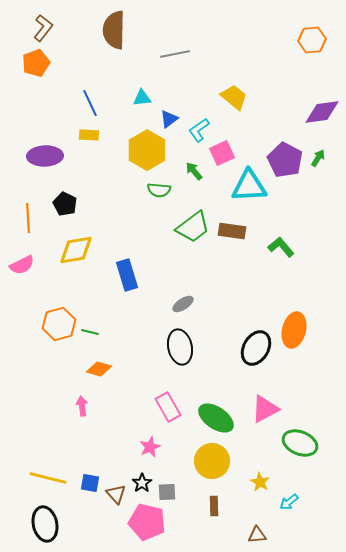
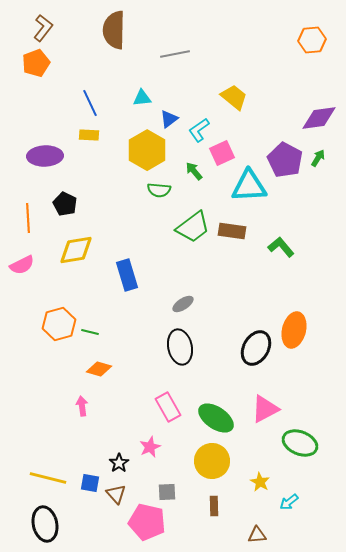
purple diamond at (322, 112): moved 3 px left, 6 px down
black star at (142, 483): moved 23 px left, 20 px up
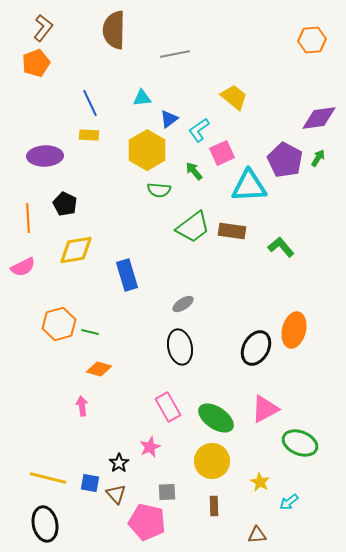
pink semicircle at (22, 265): moved 1 px right, 2 px down
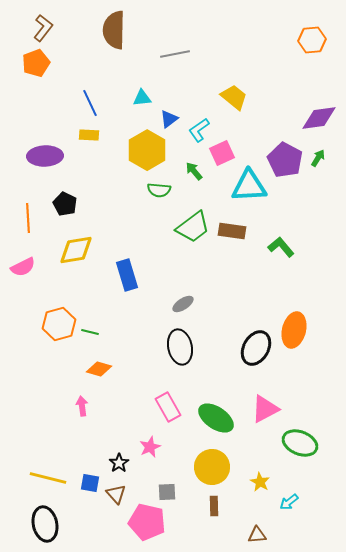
yellow circle at (212, 461): moved 6 px down
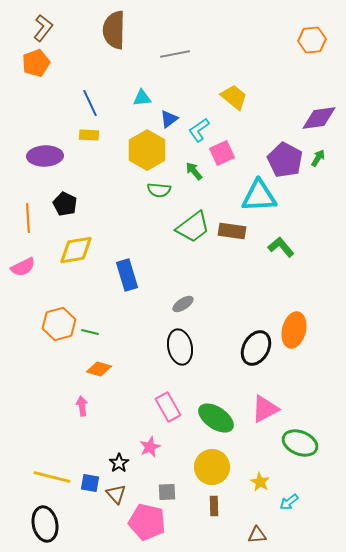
cyan triangle at (249, 186): moved 10 px right, 10 px down
yellow line at (48, 478): moved 4 px right, 1 px up
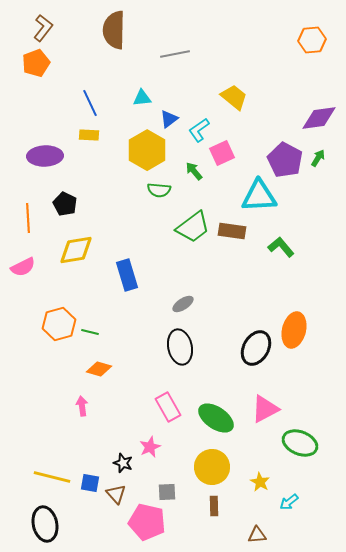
black star at (119, 463): moved 4 px right; rotated 18 degrees counterclockwise
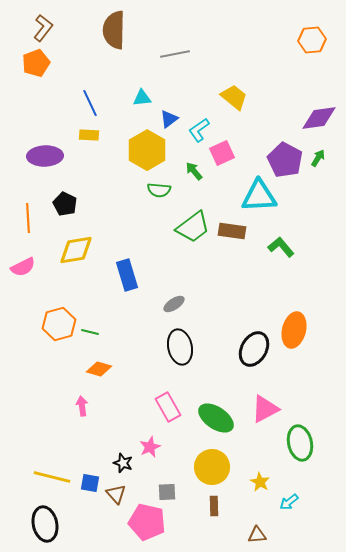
gray ellipse at (183, 304): moved 9 px left
black ellipse at (256, 348): moved 2 px left, 1 px down
green ellipse at (300, 443): rotated 56 degrees clockwise
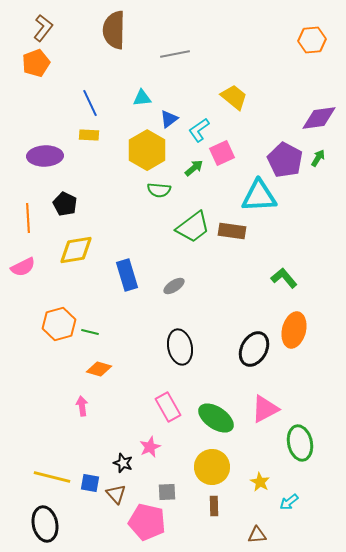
green arrow at (194, 171): moved 3 px up; rotated 90 degrees clockwise
green L-shape at (281, 247): moved 3 px right, 31 px down
gray ellipse at (174, 304): moved 18 px up
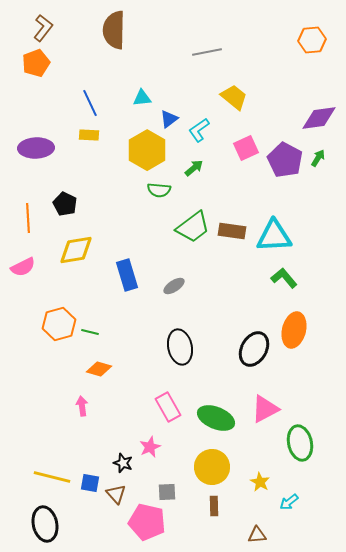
gray line at (175, 54): moved 32 px right, 2 px up
pink square at (222, 153): moved 24 px right, 5 px up
purple ellipse at (45, 156): moved 9 px left, 8 px up
cyan triangle at (259, 196): moved 15 px right, 40 px down
green ellipse at (216, 418): rotated 12 degrees counterclockwise
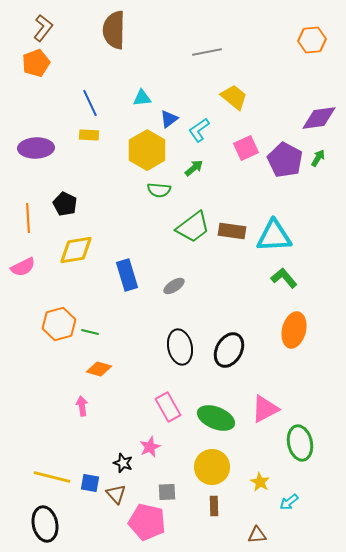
black ellipse at (254, 349): moved 25 px left, 1 px down
